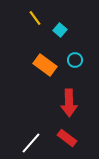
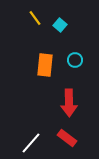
cyan square: moved 5 px up
orange rectangle: rotated 60 degrees clockwise
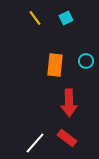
cyan square: moved 6 px right, 7 px up; rotated 24 degrees clockwise
cyan circle: moved 11 px right, 1 px down
orange rectangle: moved 10 px right
white line: moved 4 px right
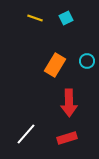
yellow line: rotated 35 degrees counterclockwise
cyan circle: moved 1 px right
orange rectangle: rotated 25 degrees clockwise
red rectangle: rotated 54 degrees counterclockwise
white line: moved 9 px left, 9 px up
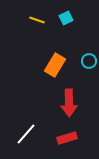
yellow line: moved 2 px right, 2 px down
cyan circle: moved 2 px right
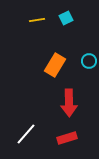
yellow line: rotated 28 degrees counterclockwise
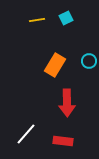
red arrow: moved 2 px left
red rectangle: moved 4 px left, 3 px down; rotated 24 degrees clockwise
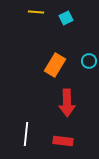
yellow line: moved 1 px left, 8 px up; rotated 14 degrees clockwise
white line: rotated 35 degrees counterclockwise
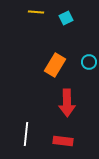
cyan circle: moved 1 px down
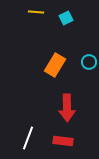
red arrow: moved 5 px down
white line: moved 2 px right, 4 px down; rotated 15 degrees clockwise
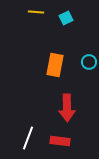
orange rectangle: rotated 20 degrees counterclockwise
red rectangle: moved 3 px left
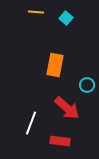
cyan square: rotated 24 degrees counterclockwise
cyan circle: moved 2 px left, 23 px down
red arrow: rotated 48 degrees counterclockwise
white line: moved 3 px right, 15 px up
